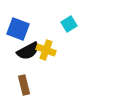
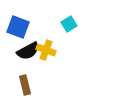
blue square: moved 2 px up
brown rectangle: moved 1 px right
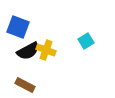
cyan square: moved 17 px right, 17 px down
brown rectangle: rotated 48 degrees counterclockwise
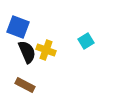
black semicircle: moved 1 px left, 1 px down; rotated 85 degrees counterclockwise
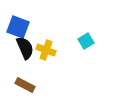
black semicircle: moved 2 px left, 4 px up
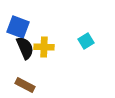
yellow cross: moved 2 px left, 3 px up; rotated 18 degrees counterclockwise
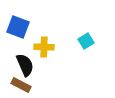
black semicircle: moved 17 px down
brown rectangle: moved 4 px left
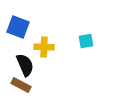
cyan square: rotated 21 degrees clockwise
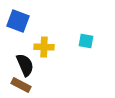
blue square: moved 6 px up
cyan square: rotated 21 degrees clockwise
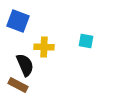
brown rectangle: moved 3 px left
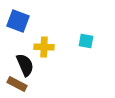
brown rectangle: moved 1 px left, 1 px up
